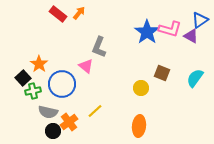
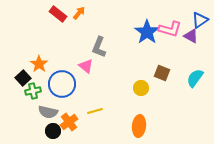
yellow line: rotated 28 degrees clockwise
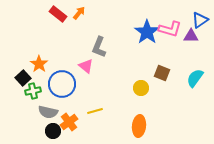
purple triangle: rotated 28 degrees counterclockwise
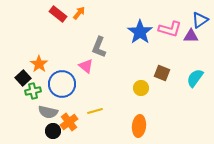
blue star: moved 7 px left
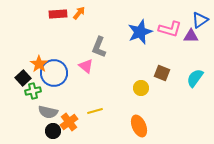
red rectangle: rotated 42 degrees counterclockwise
blue star: rotated 15 degrees clockwise
blue circle: moved 8 px left, 11 px up
orange ellipse: rotated 30 degrees counterclockwise
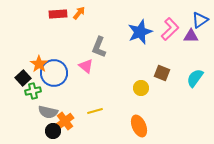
pink L-shape: rotated 60 degrees counterclockwise
orange cross: moved 4 px left, 1 px up
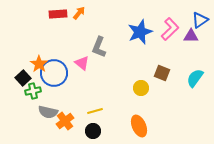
pink triangle: moved 4 px left, 3 px up
black circle: moved 40 px right
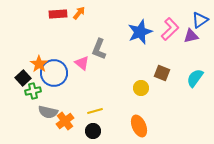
purple triangle: rotated 14 degrees counterclockwise
gray L-shape: moved 2 px down
